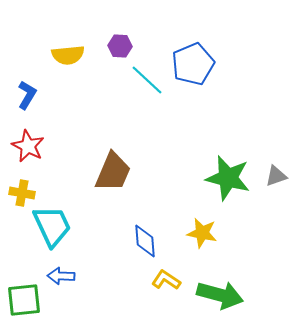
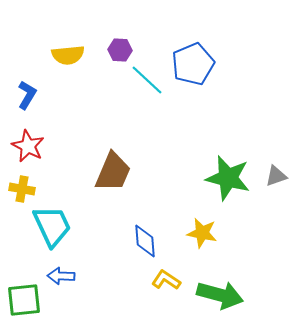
purple hexagon: moved 4 px down
yellow cross: moved 4 px up
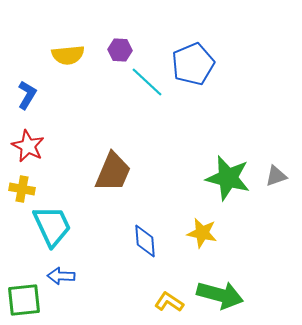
cyan line: moved 2 px down
yellow L-shape: moved 3 px right, 22 px down
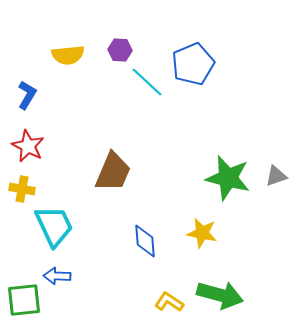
cyan trapezoid: moved 2 px right
blue arrow: moved 4 px left
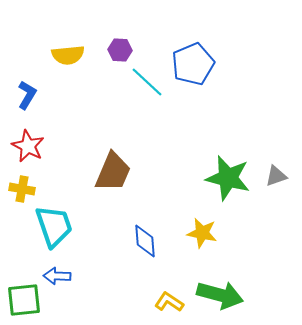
cyan trapezoid: rotated 6 degrees clockwise
